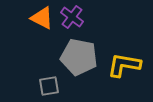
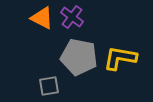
yellow L-shape: moved 4 px left, 7 px up
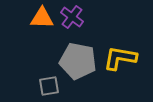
orange triangle: rotated 25 degrees counterclockwise
gray pentagon: moved 1 px left, 4 px down
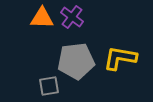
gray pentagon: moved 2 px left; rotated 18 degrees counterclockwise
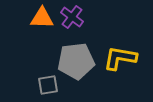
gray square: moved 1 px left, 1 px up
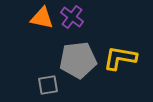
orange triangle: rotated 10 degrees clockwise
gray pentagon: moved 2 px right, 1 px up
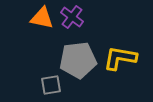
gray square: moved 3 px right
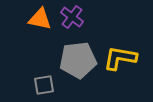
orange triangle: moved 2 px left, 1 px down
gray square: moved 7 px left
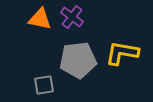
yellow L-shape: moved 2 px right, 5 px up
